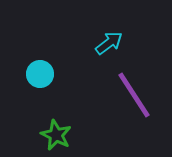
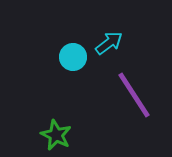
cyan circle: moved 33 px right, 17 px up
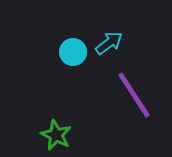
cyan circle: moved 5 px up
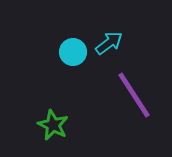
green star: moved 3 px left, 10 px up
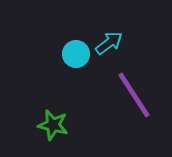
cyan circle: moved 3 px right, 2 px down
green star: rotated 12 degrees counterclockwise
